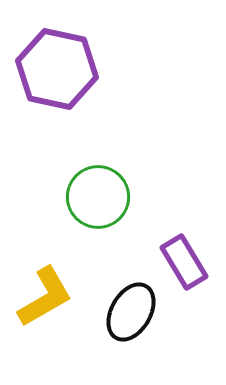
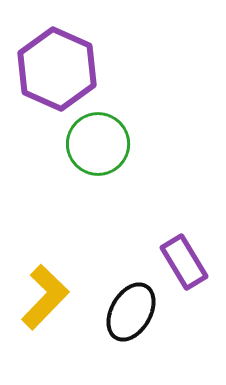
purple hexagon: rotated 12 degrees clockwise
green circle: moved 53 px up
yellow L-shape: rotated 16 degrees counterclockwise
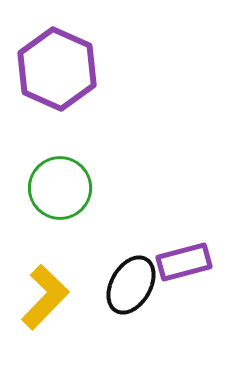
green circle: moved 38 px left, 44 px down
purple rectangle: rotated 74 degrees counterclockwise
black ellipse: moved 27 px up
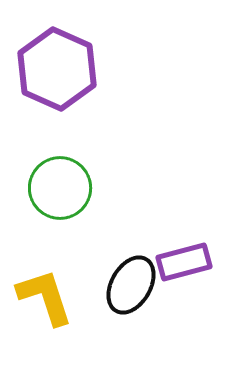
yellow L-shape: rotated 62 degrees counterclockwise
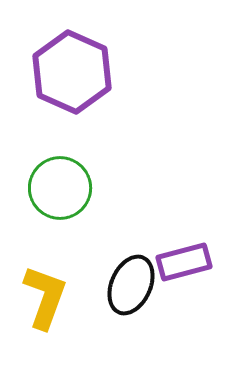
purple hexagon: moved 15 px right, 3 px down
black ellipse: rotated 6 degrees counterclockwise
yellow L-shape: rotated 38 degrees clockwise
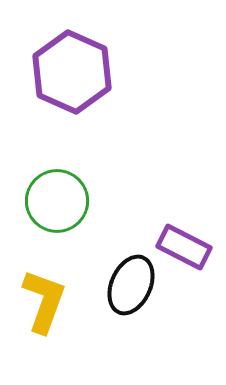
green circle: moved 3 px left, 13 px down
purple rectangle: moved 15 px up; rotated 42 degrees clockwise
yellow L-shape: moved 1 px left, 4 px down
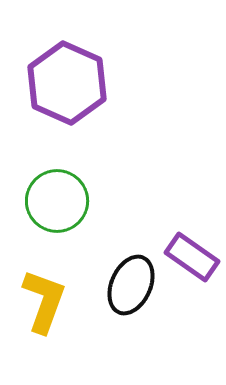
purple hexagon: moved 5 px left, 11 px down
purple rectangle: moved 8 px right, 10 px down; rotated 8 degrees clockwise
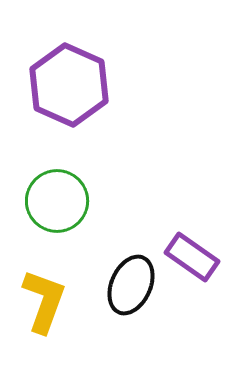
purple hexagon: moved 2 px right, 2 px down
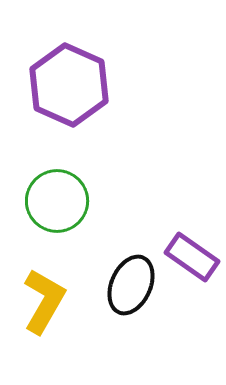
yellow L-shape: rotated 10 degrees clockwise
